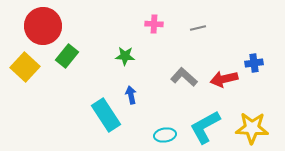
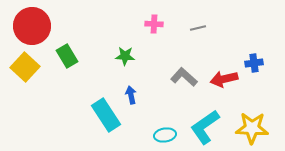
red circle: moved 11 px left
green rectangle: rotated 70 degrees counterclockwise
cyan L-shape: rotated 6 degrees counterclockwise
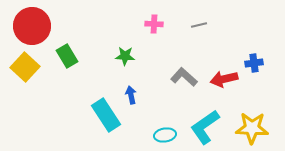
gray line: moved 1 px right, 3 px up
